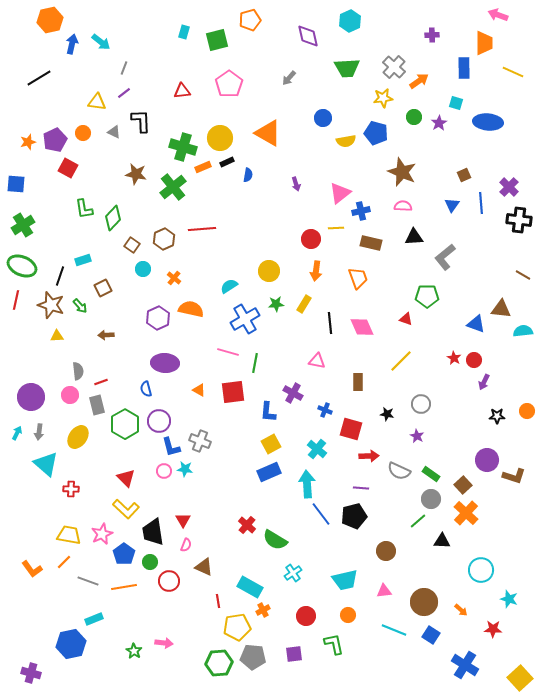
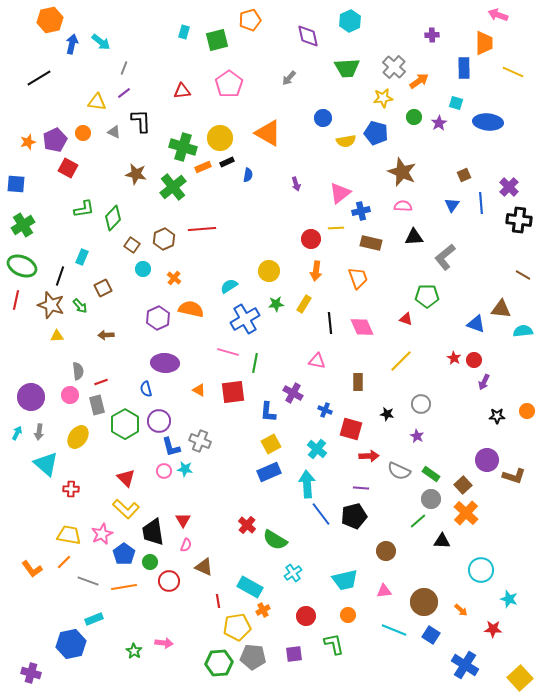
green L-shape at (84, 209): rotated 90 degrees counterclockwise
cyan rectangle at (83, 260): moved 1 px left, 3 px up; rotated 49 degrees counterclockwise
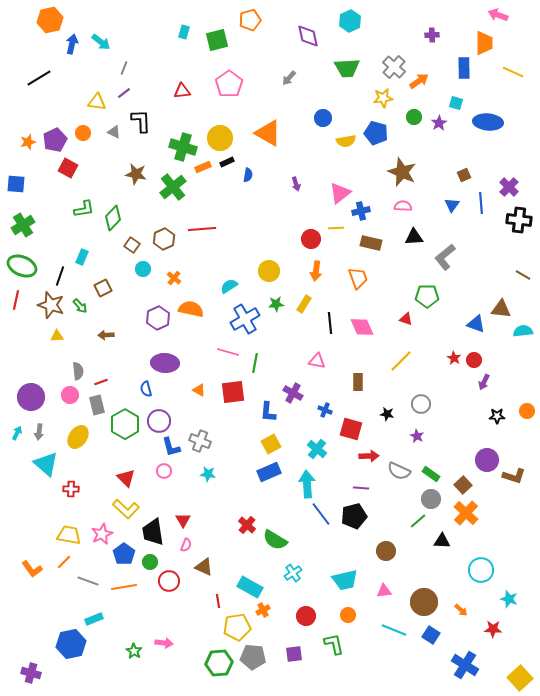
cyan star at (185, 469): moved 23 px right, 5 px down
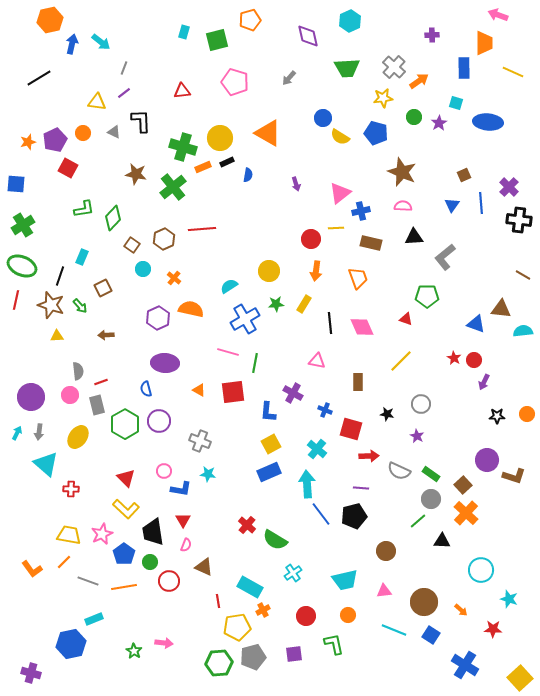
pink pentagon at (229, 84): moved 6 px right, 2 px up; rotated 20 degrees counterclockwise
yellow semicircle at (346, 141): moved 6 px left, 4 px up; rotated 42 degrees clockwise
orange circle at (527, 411): moved 3 px down
blue L-shape at (171, 447): moved 10 px right, 42 px down; rotated 65 degrees counterclockwise
gray pentagon at (253, 657): rotated 20 degrees counterclockwise
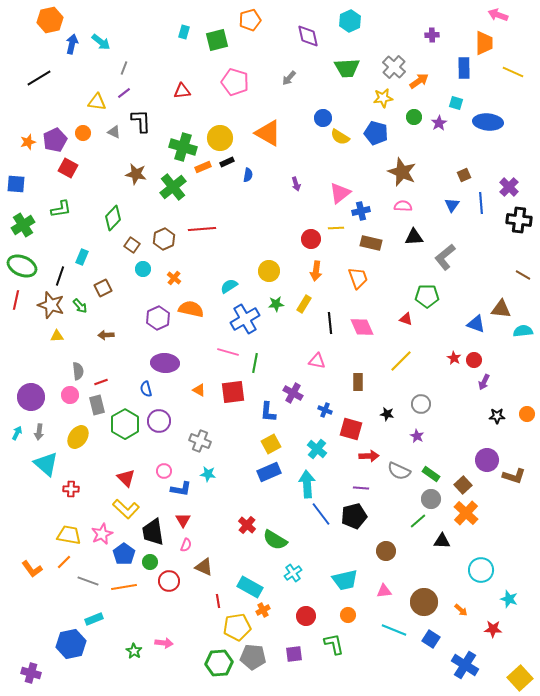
green L-shape at (84, 209): moved 23 px left
blue square at (431, 635): moved 4 px down
gray pentagon at (253, 657): rotated 20 degrees clockwise
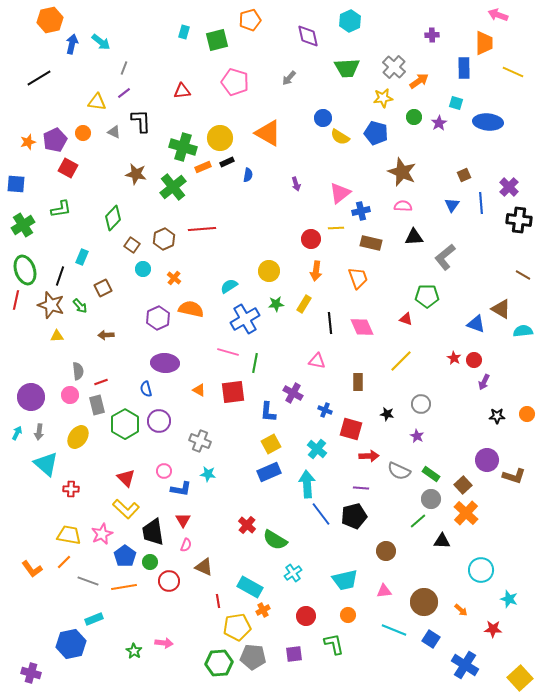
green ellipse at (22, 266): moved 3 px right, 4 px down; rotated 48 degrees clockwise
brown triangle at (501, 309): rotated 25 degrees clockwise
blue pentagon at (124, 554): moved 1 px right, 2 px down
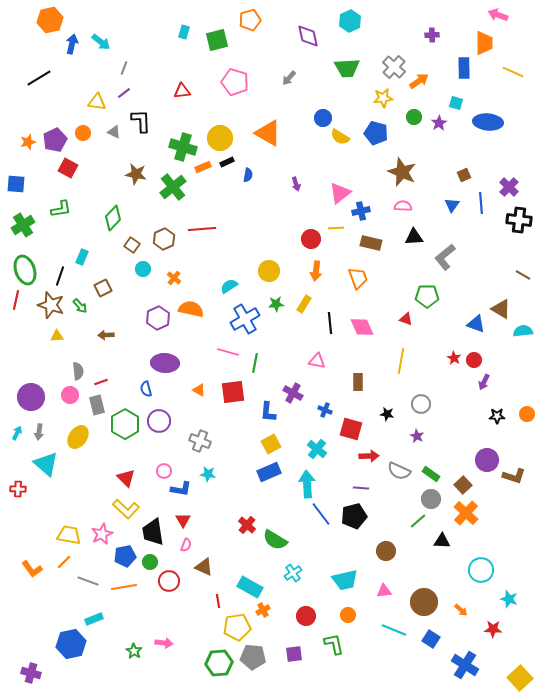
yellow line at (401, 361): rotated 35 degrees counterclockwise
red cross at (71, 489): moved 53 px left
blue pentagon at (125, 556): rotated 25 degrees clockwise
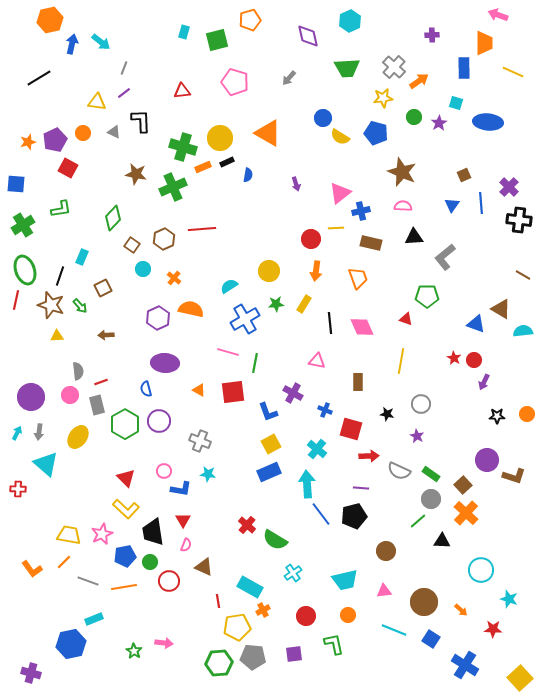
green cross at (173, 187): rotated 16 degrees clockwise
blue L-shape at (268, 412): rotated 25 degrees counterclockwise
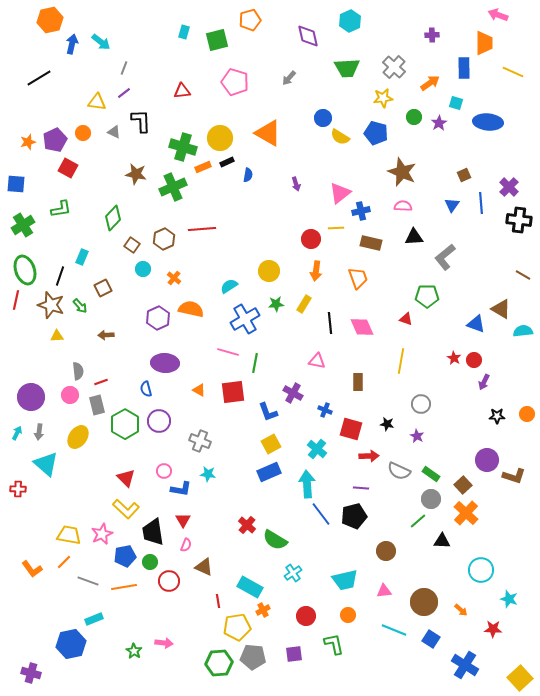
orange arrow at (419, 81): moved 11 px right, 2 px down
black star at (387, 414): moved 10 px down
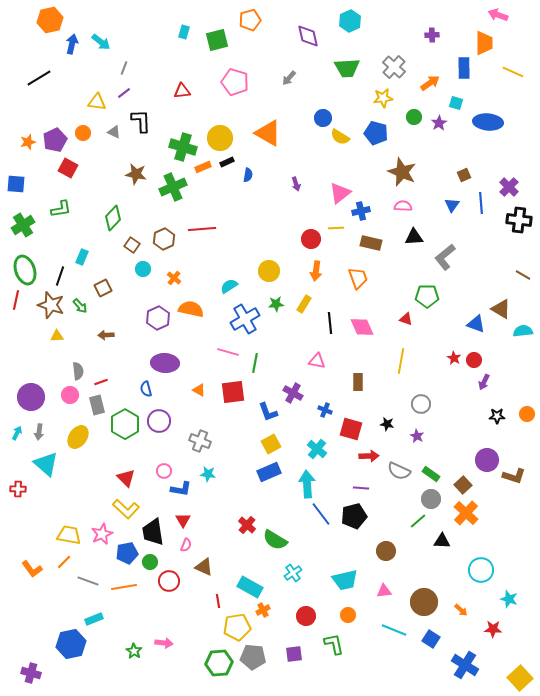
blue pentagon at (125, 556): moved 2 px right, 3 px up
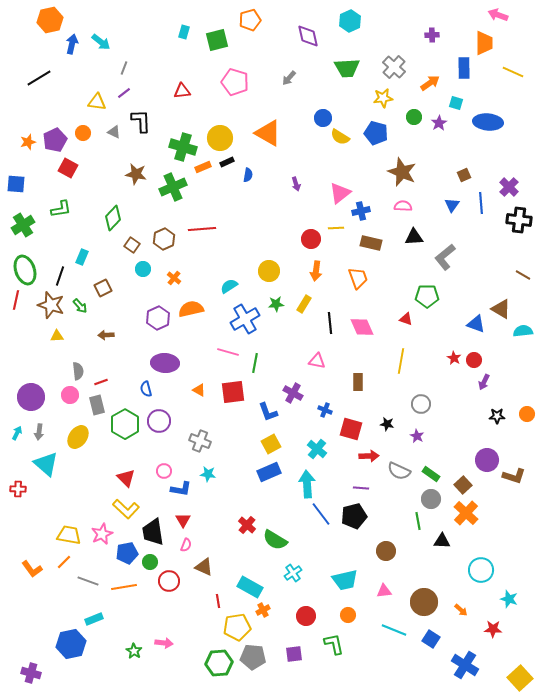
orange semicircle at (191, 309): rotated 25 degrees counterclockwise
green line at (418, 521): rotated 60 degrees counterclockwise
